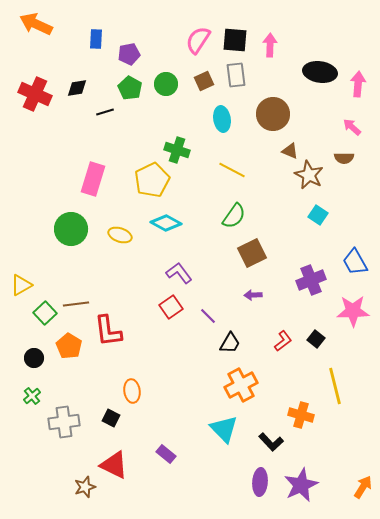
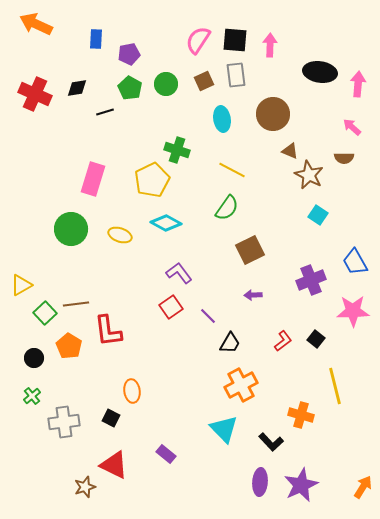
green semicircle at (234, 216): moved 7 px left, 8 px up
brown square at (252, 253): moved 2 px left, 3 px up
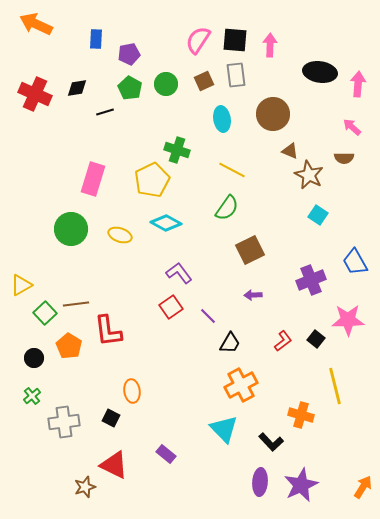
pink star at (353, 311): moved 5 px left, 9 px down
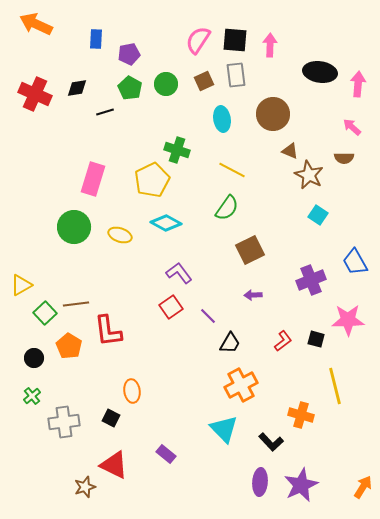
green circle at (71, 229): moved 3 px right, 2 px up
black square at (316, 339): rotated 24 degrees counterclockwise
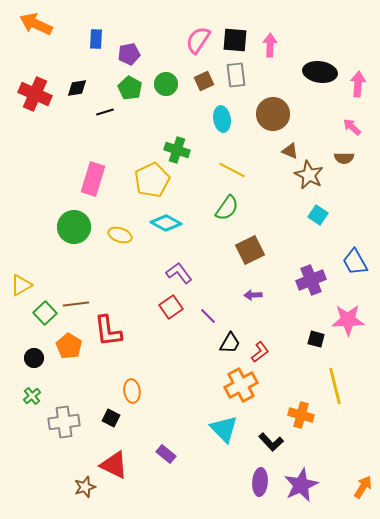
red L-shape at (283, 341): moved 23 px left, 11 px down
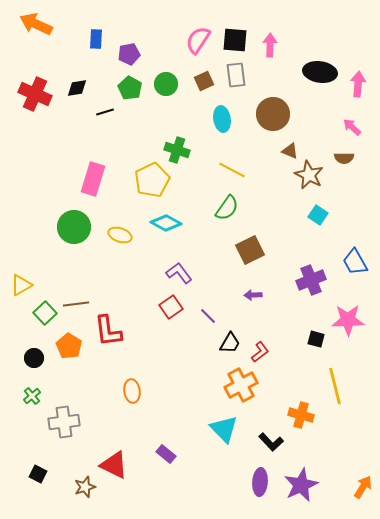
black square at (111, 418): moved 73 px left, 56 px down
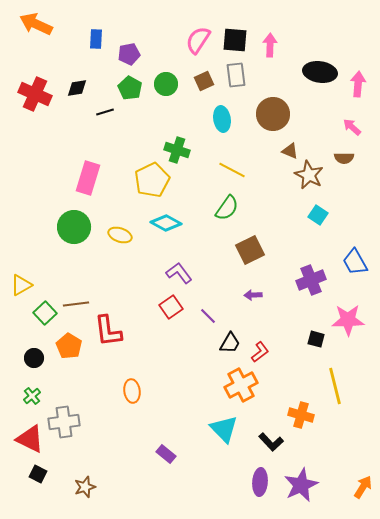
pink rectangle at (93, 179): moved 5 px left, 1 px up
red triangle at (114, 465): moved 84 px left, 26 px up
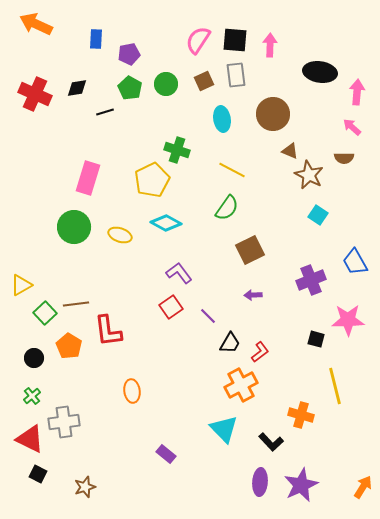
pink arrow at (358, 84): moved 1 px left, 8 px down
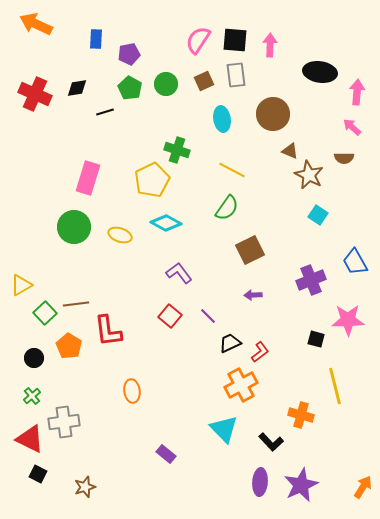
red square at (171, 307): moved 1 px left, 9 px down; rotated 15 degrees counterclockwise
black trapezoid at (230, 343): rotated 145 degrees counterclockwise
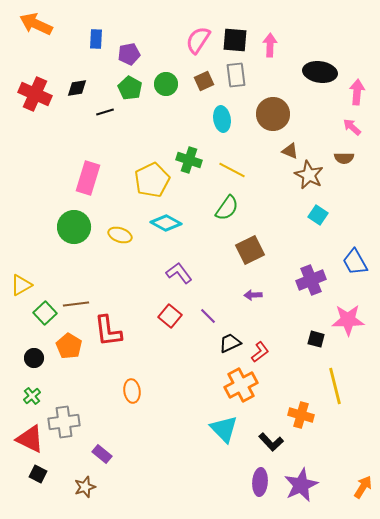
green cross at (177, 150): moved 12 px right, 10 px down
purple rectangle at (166, 454): moved 64 px left
